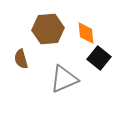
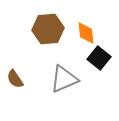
brown semicircle: moved 6 px left, 20 px down; rotated 18 degrees counterclockwise
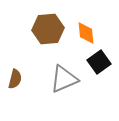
black square: moved 4 px down; rotated 15 degrees clockwise
brown semicircle: rotated 132 degrees counterclockwise
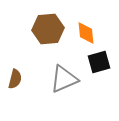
black square: rotated 20 degrees clockwise
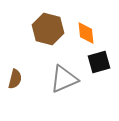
brown hexagon: rotated 20 degrees clockwise
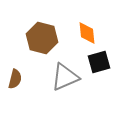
brown hexagon: moved 6 px left, 9 px down
orange diamond: moved 1 px right
gray triangle: moved 1 px right, 2 px up
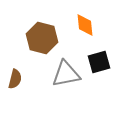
orange diamond: moved 2 px left, 8 px up
gray triangle: moved 1 px right, 3 px up; rotated 12 degrees clockwise
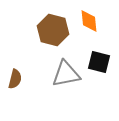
orange diamond: moved 4 px right, 4 px up
brown hexagon: moved 11 px right, 8 px up
black square: rotated 30 degrees clockwise
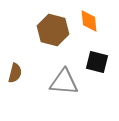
black square: moved 2 px left
gray triangle: moved 2 px left, 8 px down; rotated 16 degrees clockwise
brown semicircle: moved 6 px up
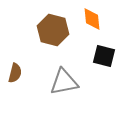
orange diamond: moved 3 px right, 2 px up
black square: moved 7 px right, 6 px up
gray triangle: rotated 16 degrees counterclockwise
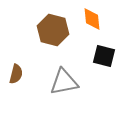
brown semicircle: moved 1 px right, 1 px down
